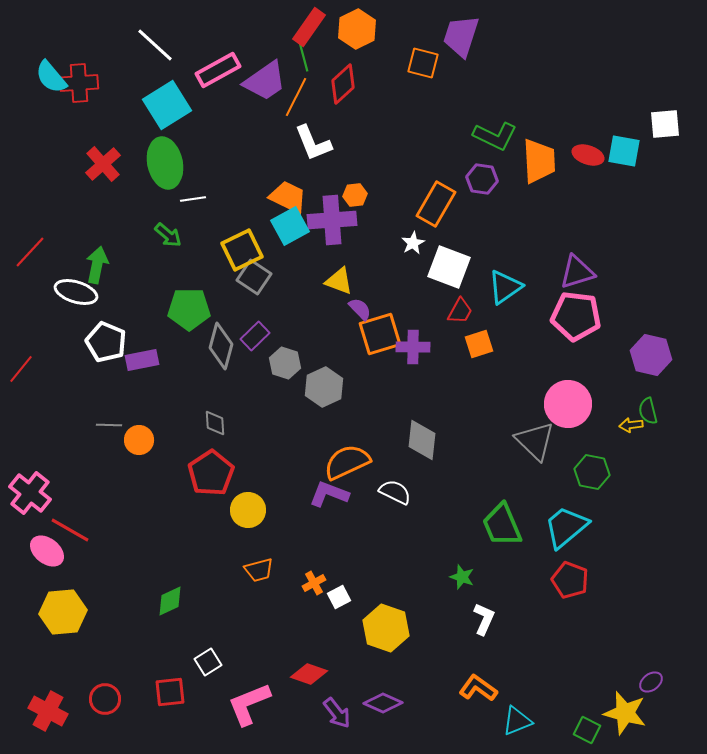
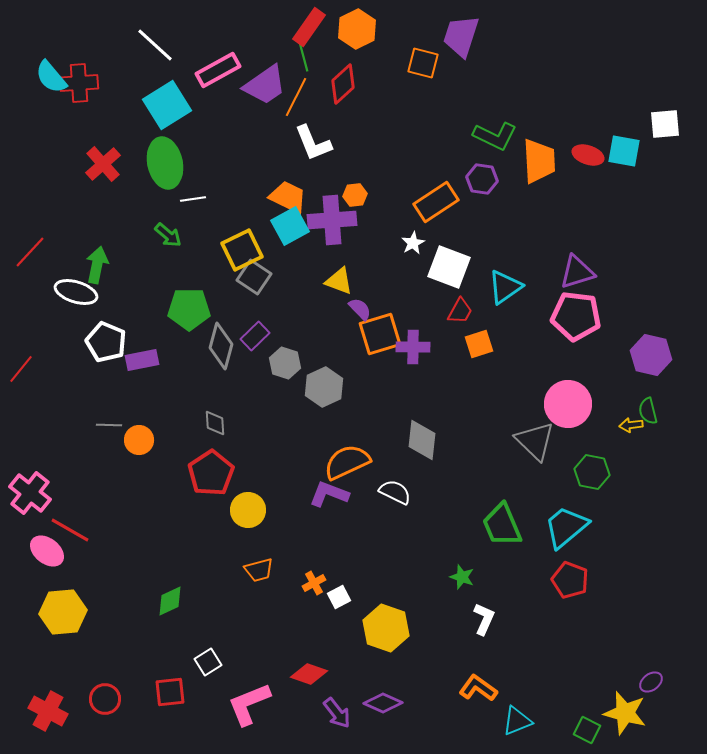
purple trapezoid at (265, 81): moved 4 px down
orange rectangle at (436, 204): moved 2 px up; rotated 27 degrees clockwise
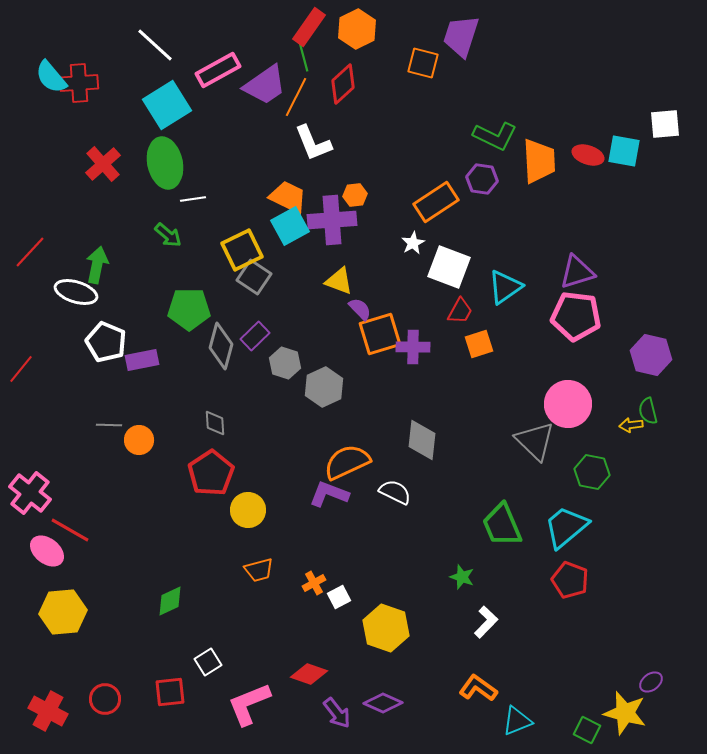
white L-shape at (484, 619): moved 2 px right, 3 px down; rotated 20 degrees clockwise
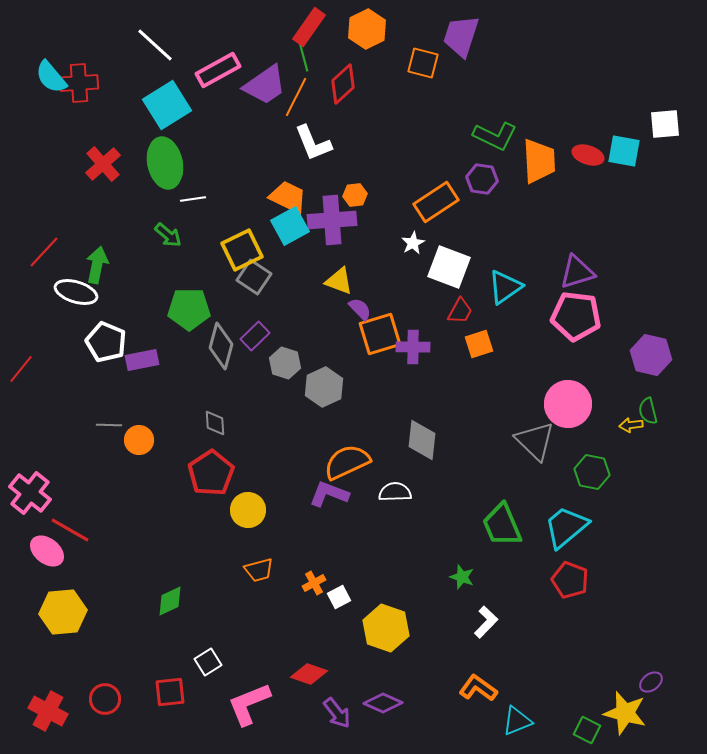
orange hexagon at (357, 29): moved 10 px right
red line at (30, 252): moved 14 px right
white semicircle at (395, 492): rotated 28 degrees counterclockwise
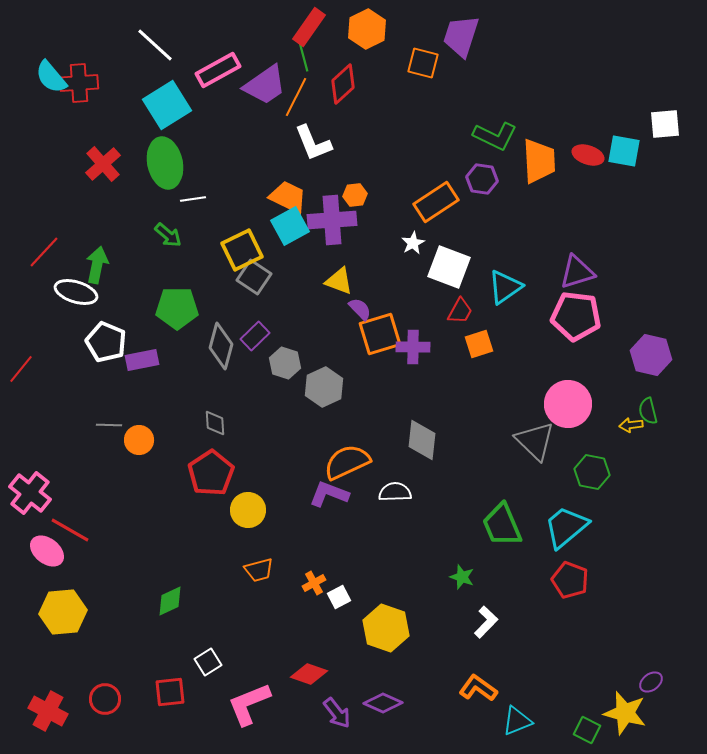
green pentagon at (189, 309): moved 12 px left, 1 px up
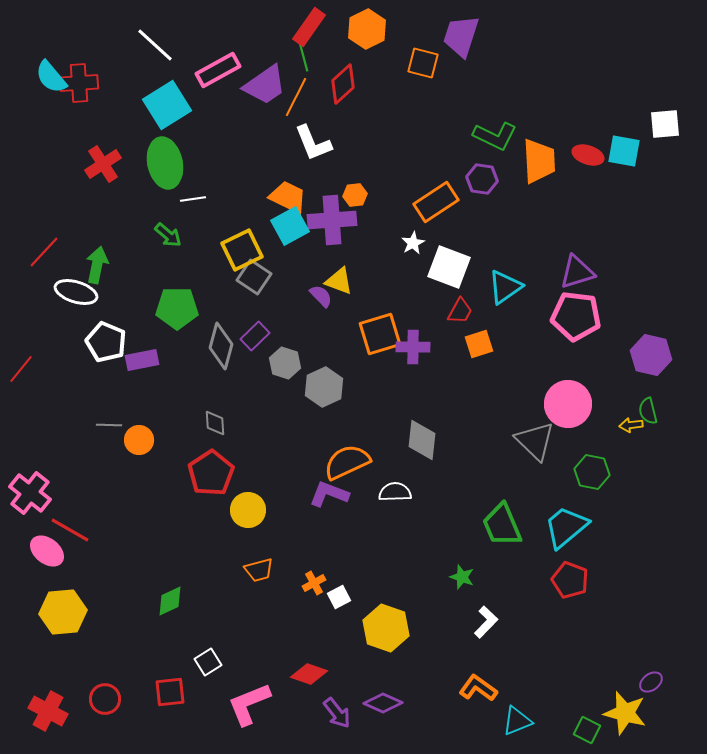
red cross at (103, 164): rotated 9 degrees clockwise
purple semicircle at (360, 309): moved 39 px left, 13 px up
